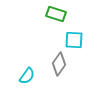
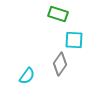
green rectangle: moved 2 px right
gray diamond: moved 1 px right
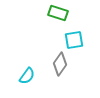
green rectangle: moved 1 px up
cyan square: rotated 12 degrees counterclockwise
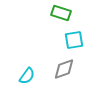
green rectangle: moved 3 px right
gray diamond: moved 4 px right, 5 px down; rotated 35 degrees clockwise
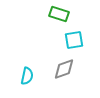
green rectangle: moved 2 px left, 1 px down
cyan semicircle: rotated 24 degrees counterclockwise
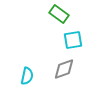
green rectangle: rotated 18 degrees clockwise
cyan square: moved 1 px left
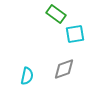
green rectangle: moved 3 px left
cyan square: moved 2 px right, 6 px up
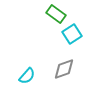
cyan square: moved 3 px left; rotated 24 degrees counterclockwise
cyan semicircle: rotated 30 degrees clockwise
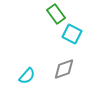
green rectangle: rotated 18 degrees clockwise
cyan square: rotated 30 degrees counterclockwise
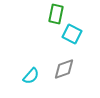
green rectangle: rotated 48 degrees clockwise
cyan semicircle: moved 4 px right
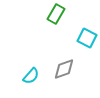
green rectangle: rotated 18 degrees clockwise
cyan square: moved 15 px right, 4 px down
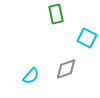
green rectangle: rotated 42 degrees counterclockwise
gray diamond: moved 2 px right
